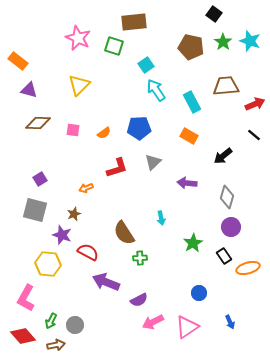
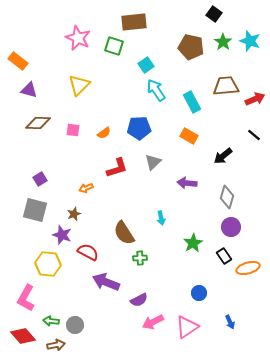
red arrow at (255, 104): moved 5 px up
green arrow at (51, 321): rotated 70 degrees clockwise
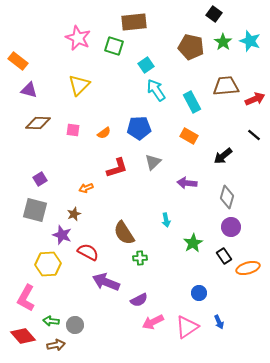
cyan arrow at (161, 218): moved 5 px right, 2 px down
yellow hexagon at (48, 264): rotated 10 degrees counterclockwise
blue arrow at (230, 322): moved 11 px left
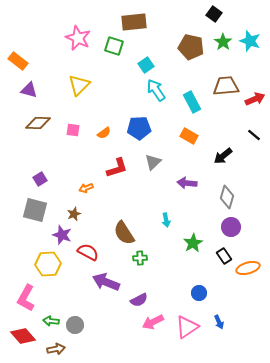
brown arrow at (56, 345): moved 4 px down
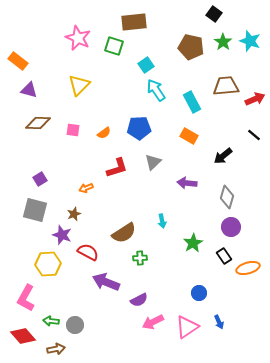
cyan arrow at (166, 220): moved 4 px left, 1 px down
brown semicircle at (124, 233): rotated 90 degrees counterclockwise
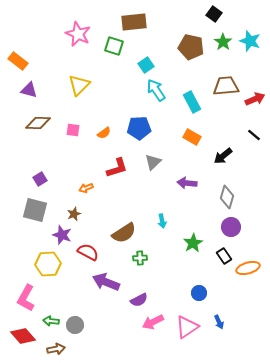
pink star at (78, 38): moved 4 px up
orange rectangle at (189, 136): moved 3 px right, 1 px down
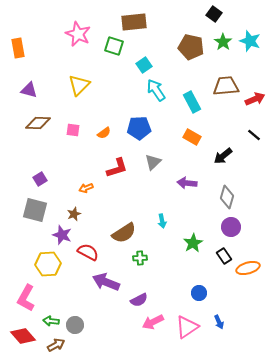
orange rectangle at (18, 61): moved 13 px up; rotated 42 degrees clockwise
cyan square at (146, 65): moved 2 px left
brown arrow at (56, 349): moved 4 px up; rotated 18 degrees counterclockwise
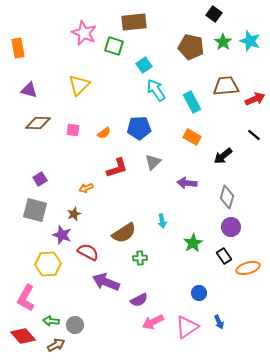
pink star at (78, 34): moved 6 px right, 1 px up
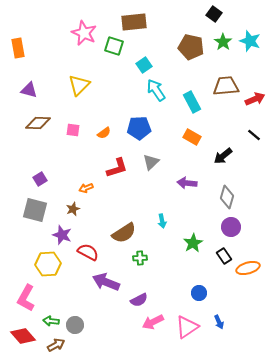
gray triangle at (153, 162): moved 2 px left
brown star at (74, 214): moved 1 px left, 5 px up
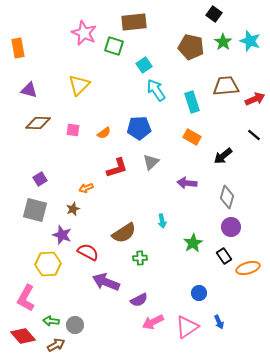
cyan rectangle at (192, 102): rotated 10 degrees clockwise
